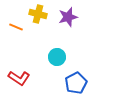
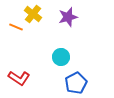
yellow cross: moved 5 px left; rotated 24 degrees clockwise
cyan circle: moved 4 px right
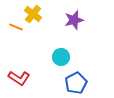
purple star: moved 6 px right, 3 px down
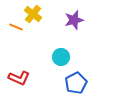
red L-shape: rotated 10 degrees counterclockwise
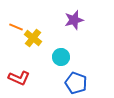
yellow cross: moved 24 px down
blue pentagon: rotated 25 degrees counterclockwise
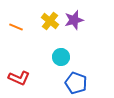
yellow cross: moved 17 px right, 17 px up
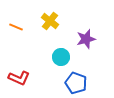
purple star: moved 12 px right, 19 px down
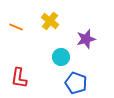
red L-shape: rotated 75 degrees clockwise
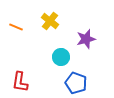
red L-shape: moved 1 px right, 4 px down
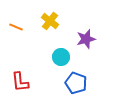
red L-shape: rotated 15 degrees counterclockwise
